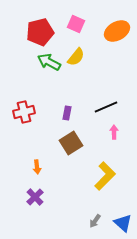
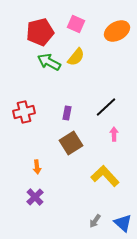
black line: rotated 20 degrees counterclockwise
pink arrow: moved 2 px down
yellow L-shape: rotated 88 degrees counterclockwise
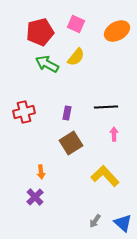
green arrow: moved 2 px left, 2 px down
black line: rotated 40 degrees clockwise
orange arrow: moved 4 px right, 5 px down
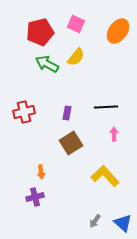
orange ellipse: moved 1 px right; rotated 25 degrees counterclockwise
purple cross: rotated 30 degrees clockwise
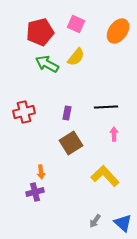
purple cross: moved 5 px up
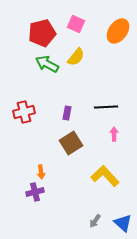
red pentagon: moved 2 px right, 1 px down
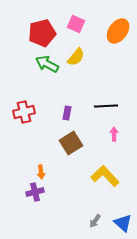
black line: moved 1 px up
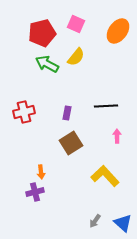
pink arrow: moved 3 px right, 2 px down
